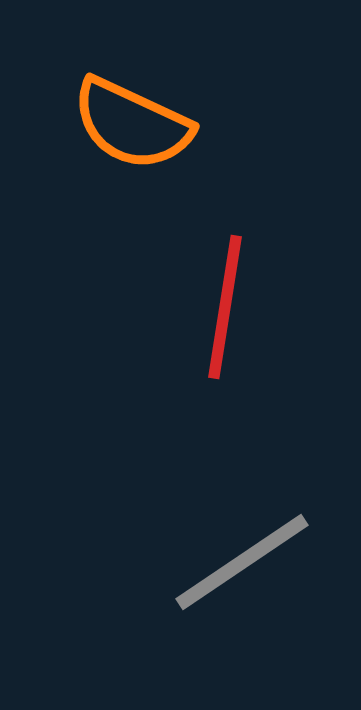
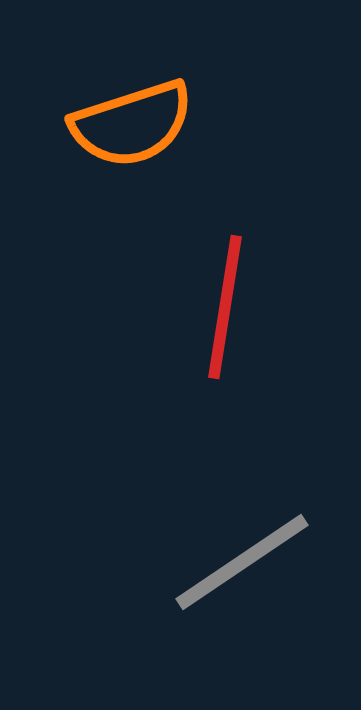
orange semicircle: rotated 43 degrees counterclockwise
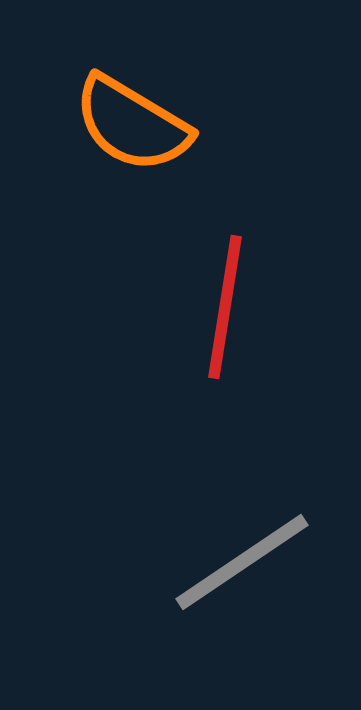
orange semicircle: rotated 49 degrees clockwise
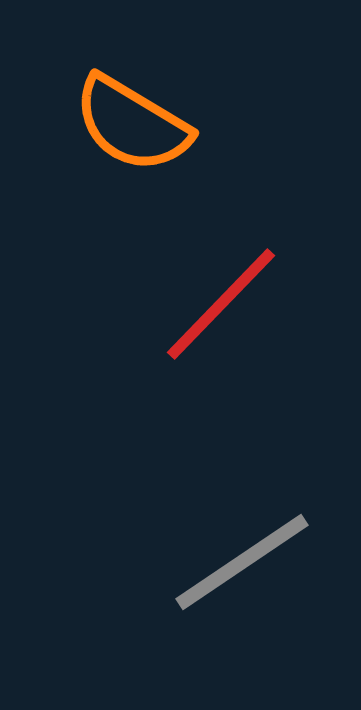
red line: moved 4 px left, 3 px up; rotated 35 degrees clockwise
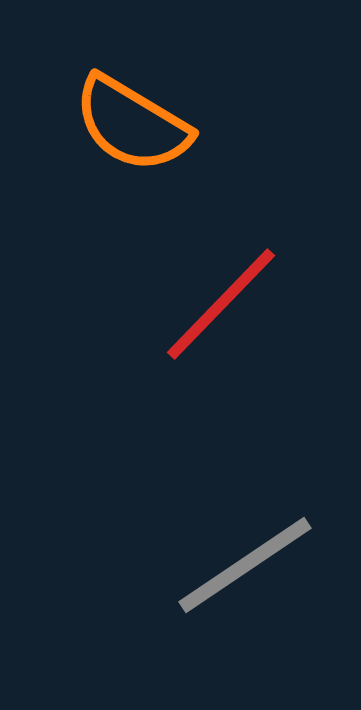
gray line: moved 3 px right, 3 px down
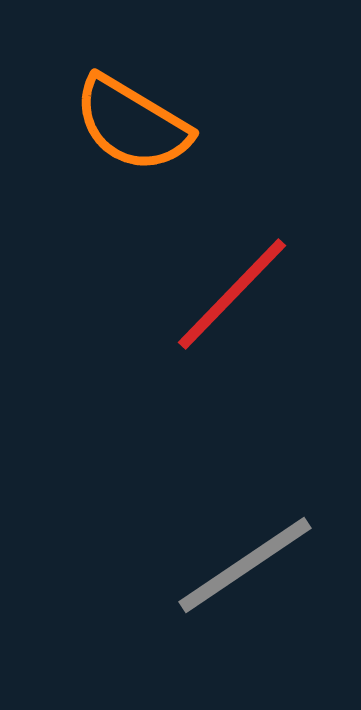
red line: moved 11 px right, 10 px up
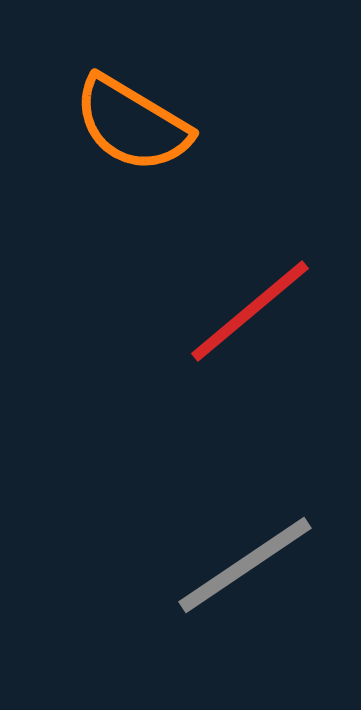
red line: moved 18 px right, 17 px down; rotated 6 degrees clockwise
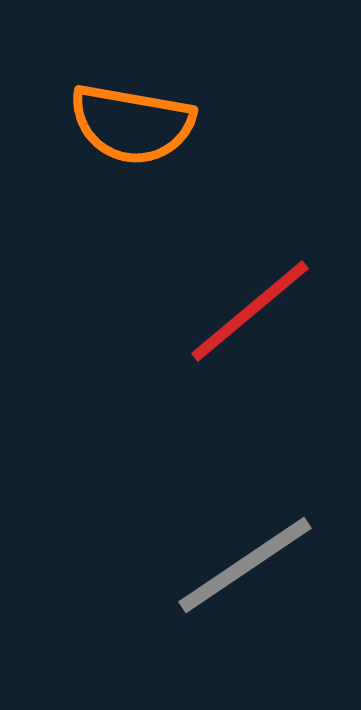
orange semicircle: rotated 21 degrees counterclockwise
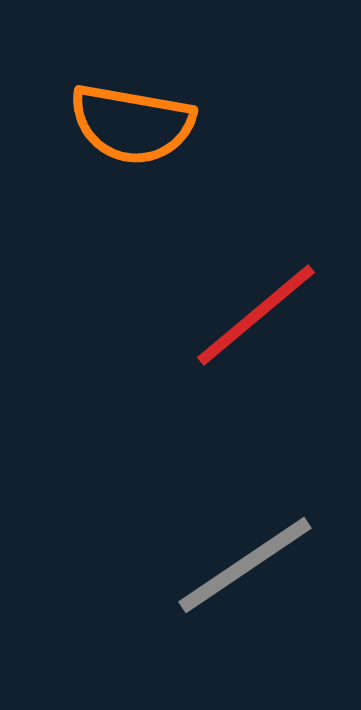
red line: moved 6 px right, 4 px down
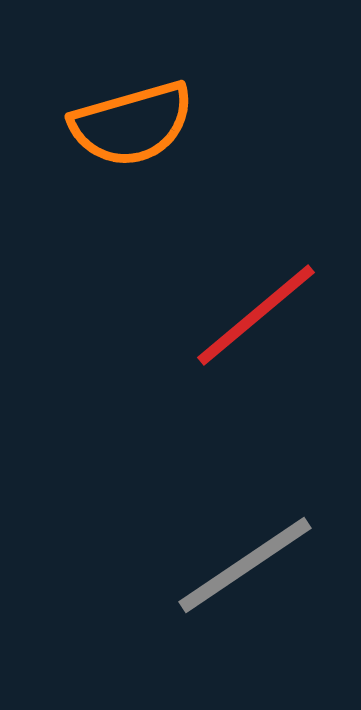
orange semicircle: rotated 26 degrees counterclockwise
